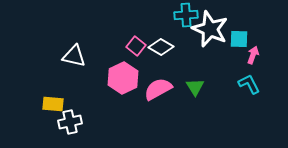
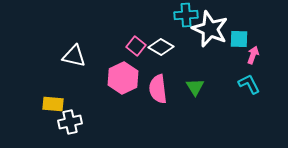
pink semicircle: rotated 68 degrees counterclockwise
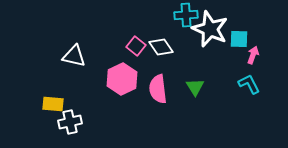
white diamond: rotated 25 degrees clockwise
pink hexagon: moved 1 px left, 1 px down
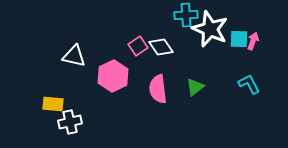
pink square: moved 2 px right; rotated 18 degrees clockwise
pink arrow: moved 14 px up
pink hexagon: moved 9 px left, 3 px up
green triangle: rotated 24 degrees clockwise
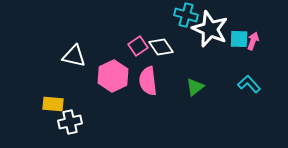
cyan cross: rotated 20 degrees clockwise
cyan L-shape: rotated 15 degrees counterclockwise
pink semicircle: moved 10 px left, 8 px up
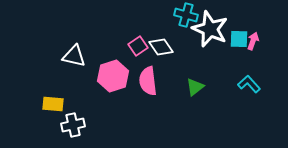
pink hexagon: rotated 8 degrees clockwise
white cross: moved 3 px right, 3 px down
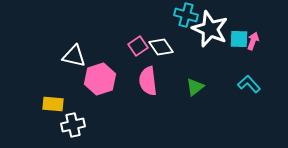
pink hexagon: moved 13 px left, 3 px down
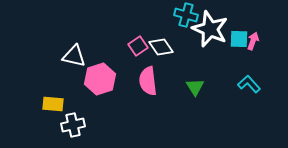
green triangle: rotated 24 degrees counterclockwise
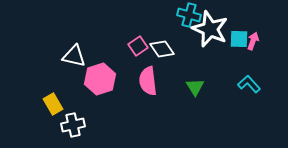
cyan cross: moved 3 px right
white diamond: moved 1 px right, 2 px down
yellow rectangle: rotated 55 degrees clockwise
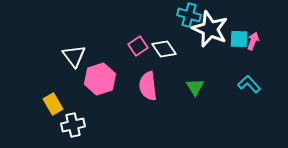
white diamond: moved 2 px right
white triangle: rotated 40 degrees clockwise
pink semicircle: moved 5 px down
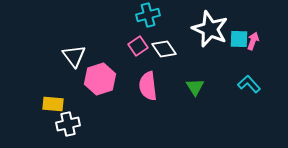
cyan cross: moved 41 px left; rotated 30 degrees counterclockwise
yellow rectangle: rotated 55 degrees counterclockwise
white cross: moved 5 px left, 1 px up
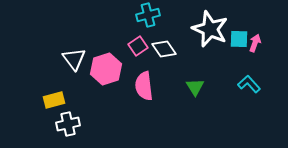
pink arrow: moved 2 px right, 2 px down
white triangle: moved 3 px down
pink hexagon: moved 6 px right, 10 px up
pink semicircle: moved 4 px left
yellow rectangle: moved 1 px right, 4 px up; rotated 20 degrees counterclockwise
